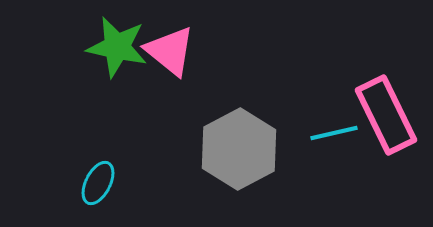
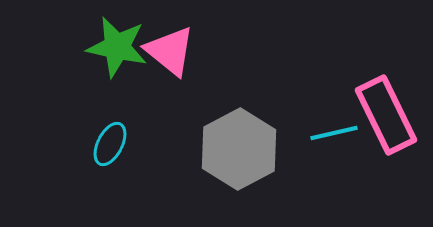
cyan ellipse: moved 12 px right, 39 px up
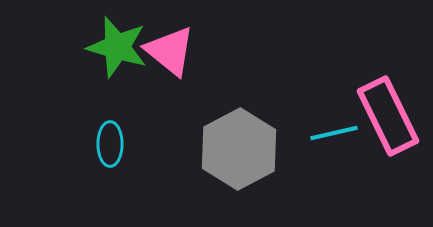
green star: rotated 4 degrees clockwise
pink rectangle: moved 2 px right, 1 px down
cyan ellipse: rotated 27 degrees counterclockwise
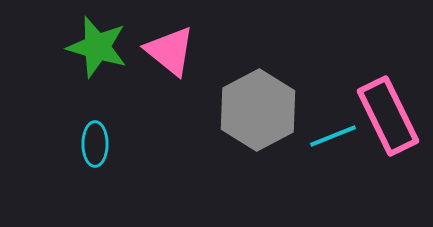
green star: moved 20 px left
cyan line: moved 1 px left, 3 px down; rotated 9 degrees counterclockwise
cyan ellipse: moved 15 px left
gray hexagon: moved 19 px right, 39 px up
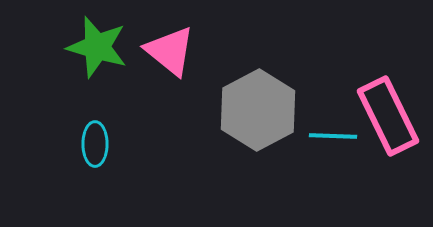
cyan line: rotated 24 degrees clockwise
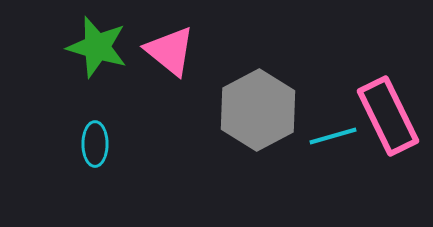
cyan line: rotated 18 degrees counterclockwise
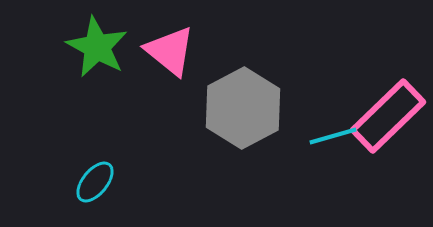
green star: rotated 12 degrees clockwise
gray hexagon: moved 15 px left, 2 px up
pink rectangle: rotated 72 degrees clockwise
cyan ellipse: moved 38 px down; rotated 39 degrees clockwise
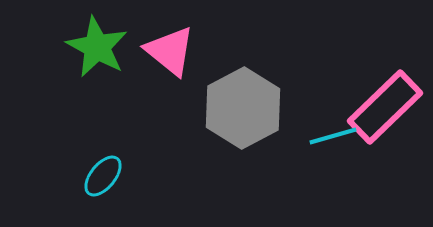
pink rectangle: moved 3 px left, 9 px up
cyan ellipse: moved 8 px right, 6 px up
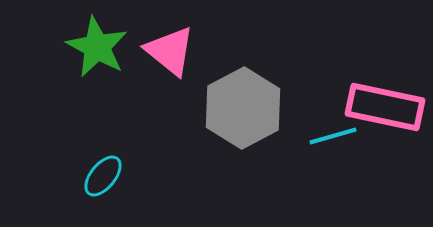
pink rectangle: rotated 56 degrees clockwise
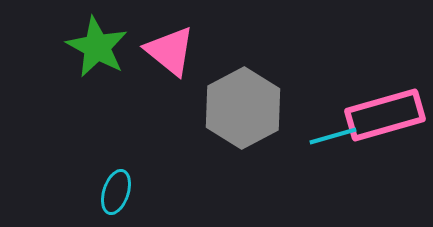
pink rectangle: moved 8 px down; rotated 28 degrees counterclockwise
cyan ellipse: moved 13 px right, 16 px down; rotated 21 degrees counterclockwise
